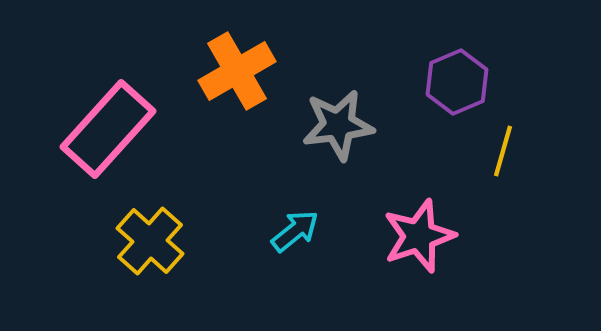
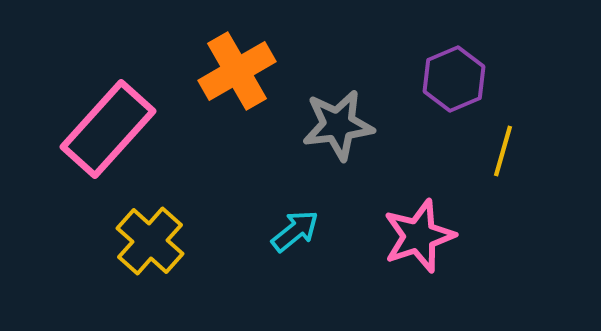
purple hexagon: moved 3 px left, 3 px up
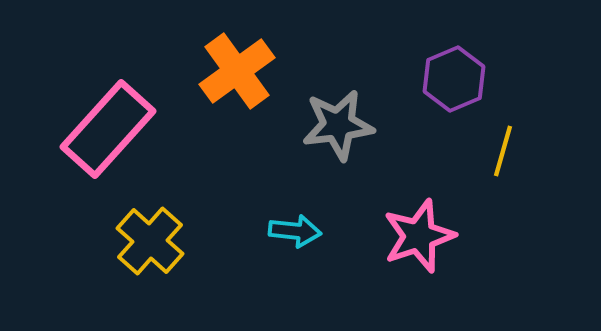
orange cross: rotated 6 degrees counterclockwise
cyan arrow: rotated 45 degrees clockwise
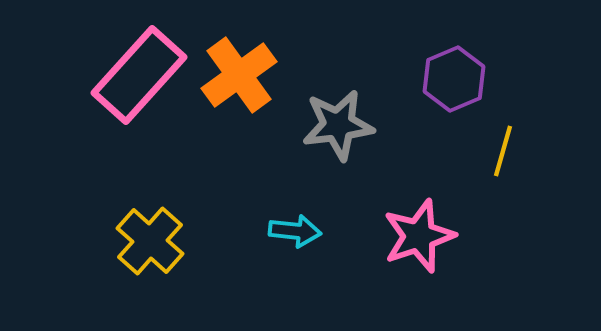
orange cross: moved 2 px right, 4 px down
pink rectangle: moved 31 px right, 54 px up
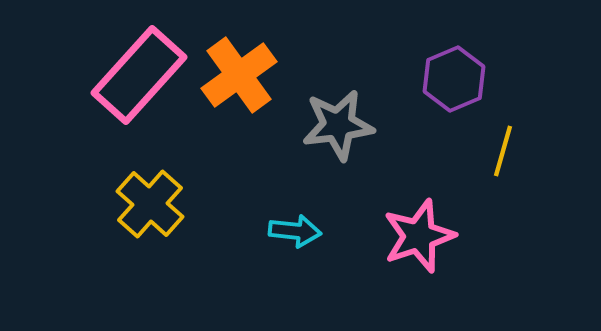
yellow cross: moved 37 px up
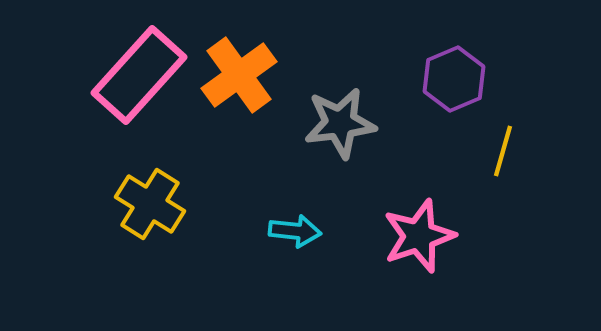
gray star: moved 2 px right, 2 px up
yellow cross: rotated 10 degrees counterclockwise
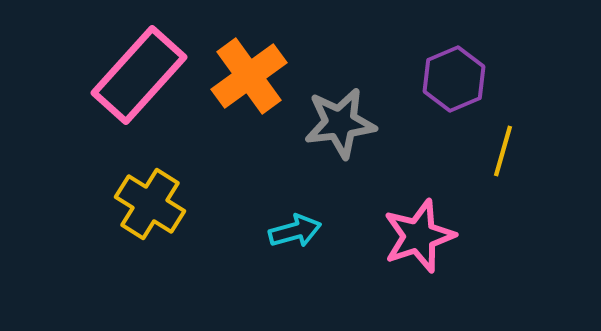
orange cross: moved 10 px right, 1 px down
cyan arrow: rotated 21 degrees counterclockwise
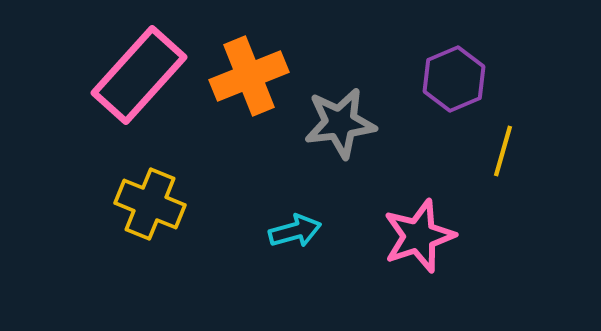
orange cross: rotated 14 degrees clockwise
yellow cross: rotated 10 degrees counterclockwise
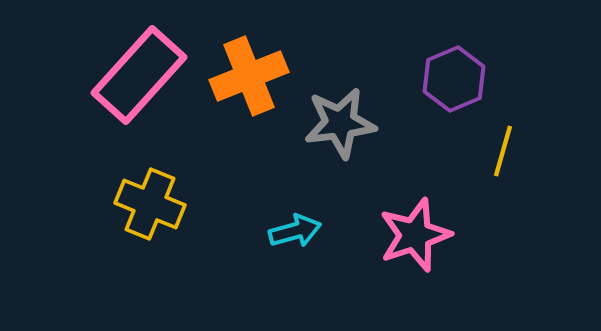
pink star: moved 4 px left, 1 px up
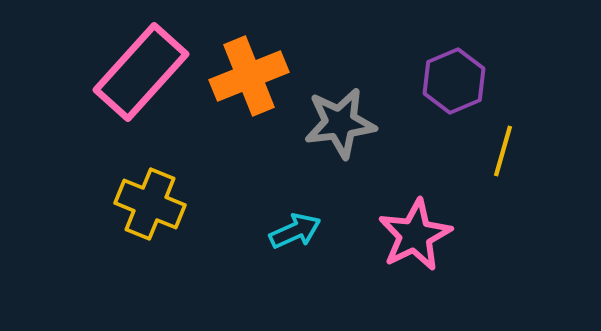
pink rectangle: moved 2 px right, 3 px up
purple hexagon: moved 2 px down
cyan arrow: rotated 9 degrees counterclockwise
pink star: rotated 8 degrees counterclockwise
